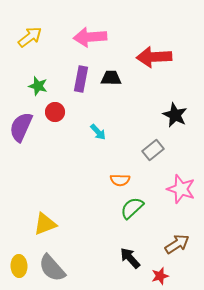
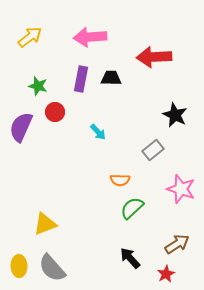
red star: moved 6 px right, 2 px up; rotated 12 degrees counterclockwise
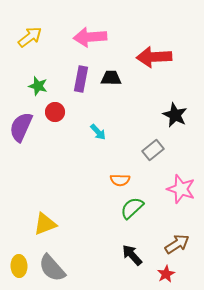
black arrow: moved 2 px right, 3 px up
